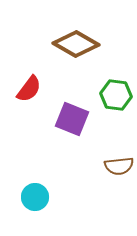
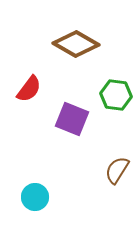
brown semicircle: moved 2 px left, 4 px down; rotated 128 degrees clockwise
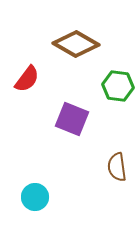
red semicircle: moved 2 px left, 10 px up
green hexagon: moved 2 px right, 9 px up
brown semicircle: moved 3 px up; rotated 40 degrees counterclockwise
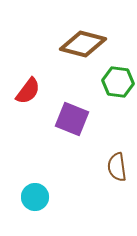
brown diamond: moved 7 px right; rotated 15 degrees counterclockwise
red semicircle: moved 1 px right, 12 px down
green hexagon: moved 4 px up
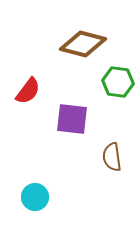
purple square: rotated 16 degrees counterclockwise
brown semicircle: moved 5 px left, 10 px up
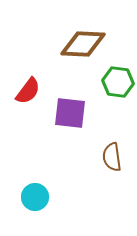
brown diamond: rotated 12 degrees counterclockwise
purple square: moved 2 px left, 6 px up
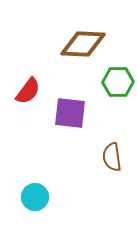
green hexagon: rotated 8 degrees counterclockwise
